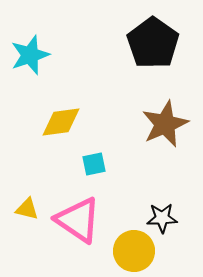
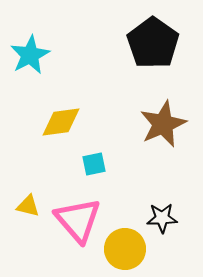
cyan star: rotated 9 degrees counterclockwise
brown star: moved 2 px left
yellow triangle: moved 1 px right, 3 px up
pink triangle: rotated 15 degrees clockwise
yellow circle: moved 9 px left, 2 px up
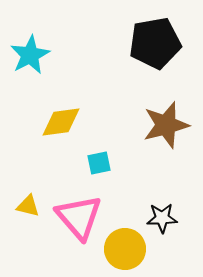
black pentagon: moved 2 px right; rotated 27 degrees clockwise
brown star: moved 3 px right, 1 px down; rotated 9 degrees clockwise
cyan square: moved 5 px right, 1 px up
pink triangle: moved 1 px right, 3 px up
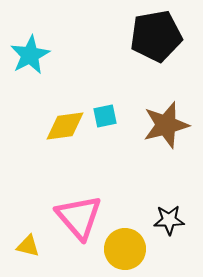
black pentagon: moved 1 px right, 7 px up
yellow diamond: moved 4 px right, 4 px down
cyan square: moved 6 px right, 47 px up
yellow triangle: moved 40 px down
black star: moved 7 px right, 2 px down
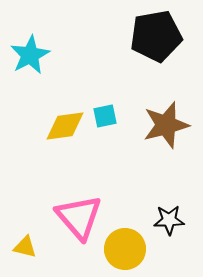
yellow triangle: moved 3 px left, 1 px down
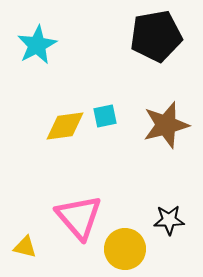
cyan star: moved 7 px right, 10 px up
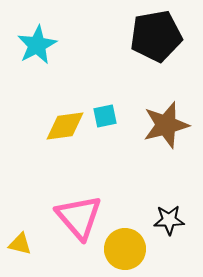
yellow triangle: moved 5 px left, 3 px up
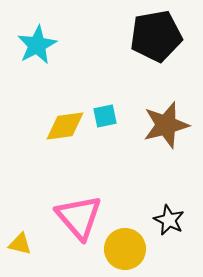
black star: rotated 28 degrees clockwise
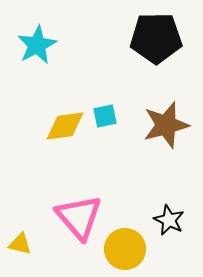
black pentagon: moved 2 px down; rotated 9 degrees clockwise
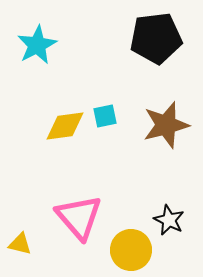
black pentagon: rotated 6 degrees counterclockwise
yellow circle: moved 6 px right, 1 px down
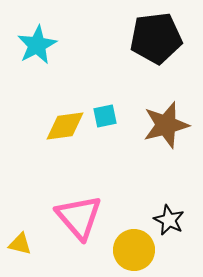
yellow circle: moved 3 px right
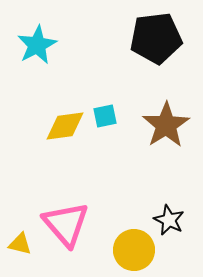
brown star: rotated 18 degrees counterclockwise
pink triangle: moved 13 px left, 7 px down
